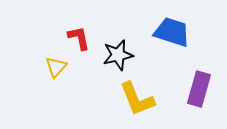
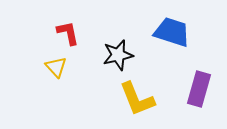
red L-shape: moved 11 px left, 5 px up
yellow triangle: rotated 25 degrees counterclockwise
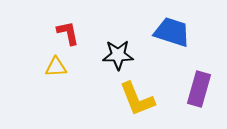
black star: rotated 12 degrees clockwise
yellow triangle: rotated 50 degrees counterclockwise
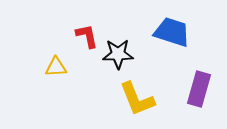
red L-shape: moved 19 px right, 3 px down
black star: moved 1 px up
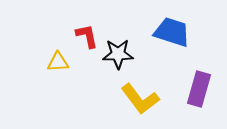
yellow triangle: moved 2 px right, 5 px up
yellow L-shape: moved 3 px right; rotated 15 degrees counterclockwise
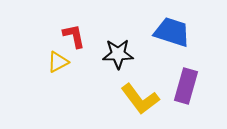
red L-shape: moved 13 px left
yellow triangle: rotated 25 degrees counterclockwise
purple rectangle: moved 13 px left, 3 px up
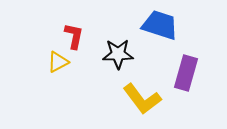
blue trapezoid: moved 12 px left, 7 px up
red L-shape: rotated 24 degrees clockwise
purple rectangle: moved 13 px up
yellow L-shape: moved 2 px right
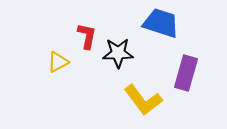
blue trapezoid: moved 1 px right, 2 px up
red L-shape: moved 13 px right
black star: moved 1 px up
yellow L-shape: moved 1 px right, 1 px down
